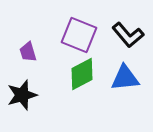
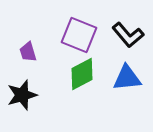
blue triangle: moved 2 px right
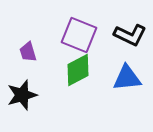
black L-shape: moved 2 px right; rotated 24 degrees counterclockwise
green diamond: moved 4 px left, 4 px up
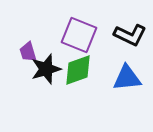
green diamond: rotated 8 degrees clockwise
black star: moved 24 px right, 26 px up
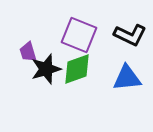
green diamond: moved 1 px left, 1 px up
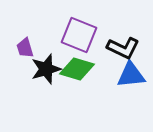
black L-shape: moved 7 px left, 13 px down
purple trapezoid: moved 3 px left, 4 px up
green diamond: rotated 36 degrees clockwise
blue triangle: moved 4 px right, 3 px up
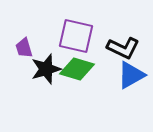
purple square: moved 3 px left, 1 px down; rotated 9 degrees counterclockwise
purple trapezoid: moved 1 px left
blue triangle: rotated 24 degrees counterclockwise
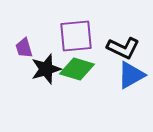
purple square: rotated 18 degrees counterclockwise
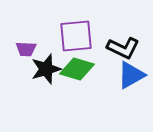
purple trapezoid: moved 2 px right, 1 px down; rotated 70 degrees counterclockwise
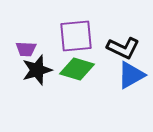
black star: moved 9 px left, 1 px down
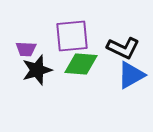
purple square: moved 4 px left
green diamond: moved 4 px right, 5 px up; rotated 12 degrees counterclockwise
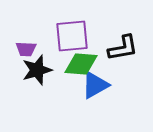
black L-shape: rotated 36 degrees counterclockwise
blue triangle: moved 36 px left, 10 px down
